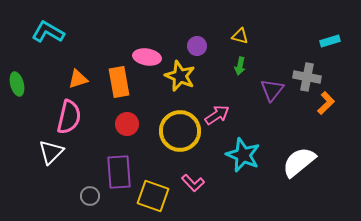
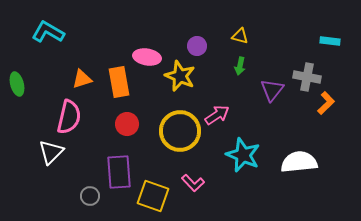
cyan rectangle: rotated 24 degrees clockwise
orange triangle: moved 4 px right
white semicircle: rotated 33 degrees clockwise
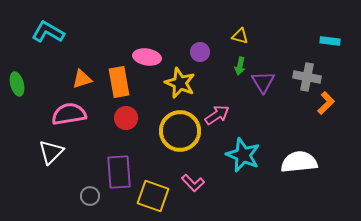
purple circle: moved 3 px right, 6 px down
yellow star: moved 7 px down
purple triangle: moved 9 px left, 8 px up; rotated 10 degrees counterclockwise
pink semicircle: moved 3 px up; rotated 112 degrees counterclockwise
red circle: moved 1 px left, 6 px up
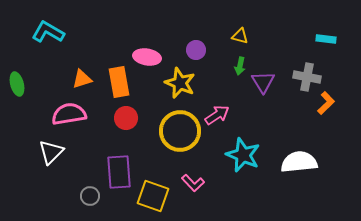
cyan rectangle: moved 4 px left, 2 px up
purple circle: moved 4 px left, 2 px up
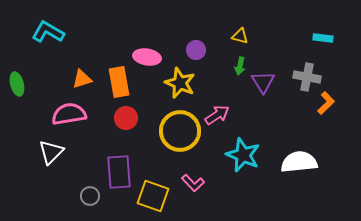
cyan rectangle: moved 3 px left, 1 px up
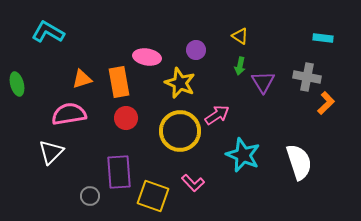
yellow triangle: rotated 18 degrees clockwise
white semicircle: rotated 78 degrees clockwise
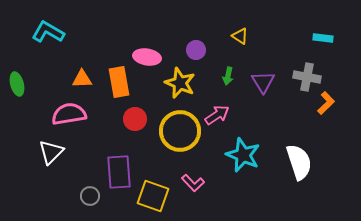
green arrow: moved 12 px left, 10 px down
orange triangle: rotated 15 degrees clockwise
red circle: moved 9 px right, 1 px down
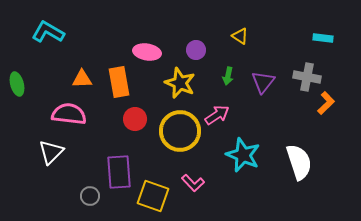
pink ellipse: moved 5 px up
purple triangle: rotated 10 degrees clockwise
pink semicircle: rotated 16 degrees clockwise
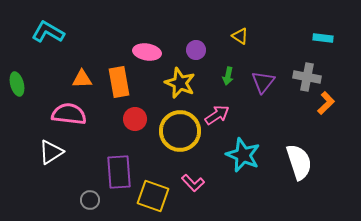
white triangle: rotated 12 degrees clockwise
gray circle: moved 4 px down
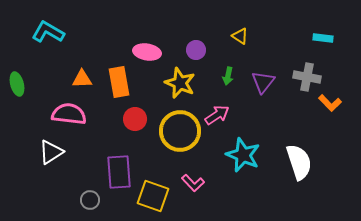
orange L-shape: moved 4 px right; rotated 90 degrees clockwise
